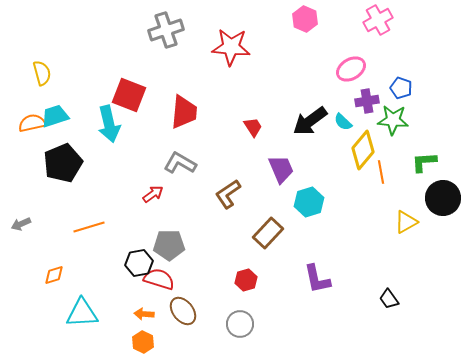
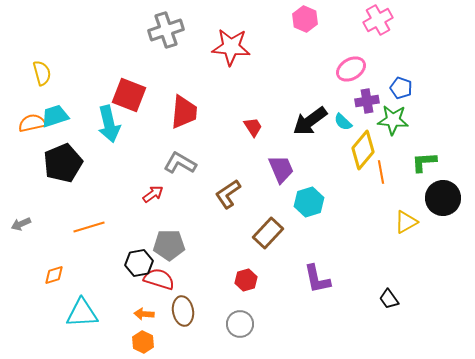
brown ellipse at (183, 311): rotated 28 degrees clockwise
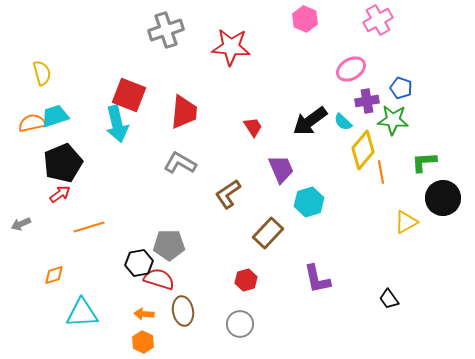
cyan arrow at (109, 124): moved 8 px right
red arrow at (153, 194): moved 93 px left
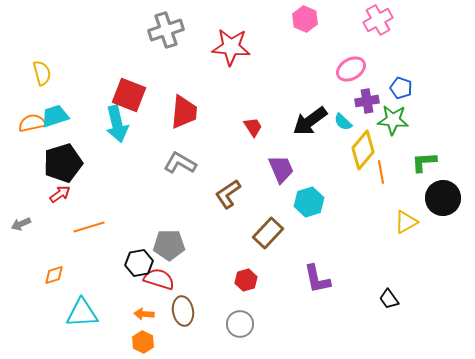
black pentagon at (63, 163): rotated 6 degrees clockwise
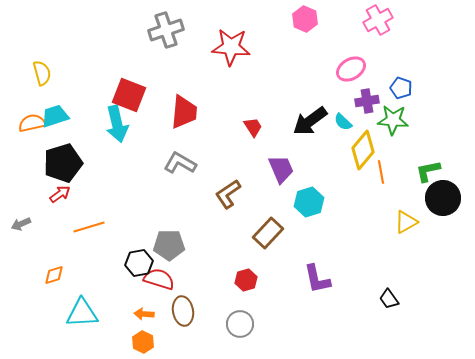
green L-shape at (424, 162): moved 4 px right, 9 px down; rotated 8 degrees counterclockwise
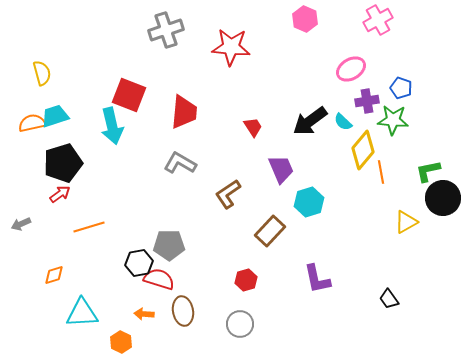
cyan arrow at (117, 124): moved 5 px left, 2 px down
brown rectangle at (268, 233): moved 2 px right, 2 px up
orange hexagon at (143, 342): moved 22 px left
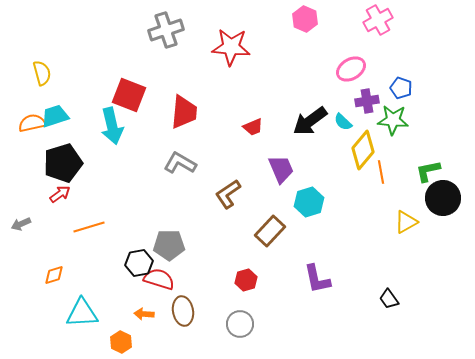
red trapezoid at (253, 127): rotated 100 degrees clockwise
